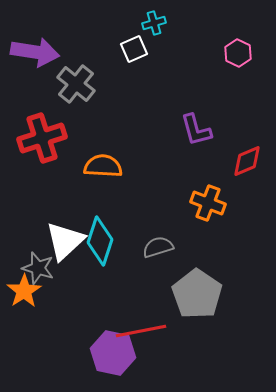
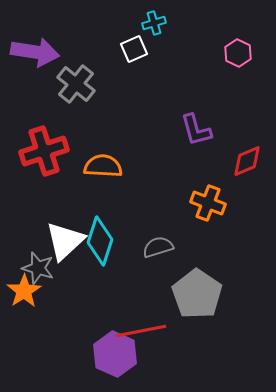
red cross: moved 2 px right, 13 px down
purple hexagon: moved 2 px right, 1 px down; rotated 12 degrees clockwise
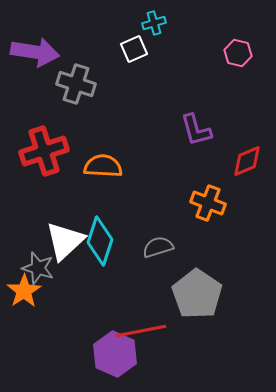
pink hexagon: rotated 12 degrees counterclockwise
gray cross: rotated 21 degrees counterclockwise
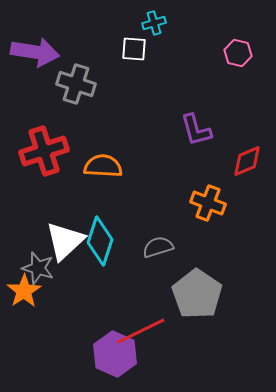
white square: rotated 28 degrees clockwise
red line: rotated 15 degrees counterclockwise
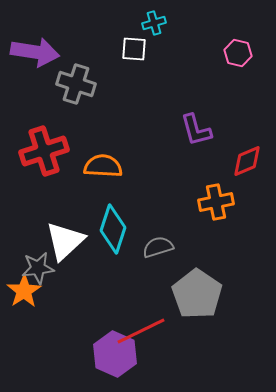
orange cross: moved 8 px right, 1 px up; rotated 32 degrees counterclockwise
cyan diamond: moved 13 px right, 12 px up
gray star: rotated 24 degrees counterclockwise
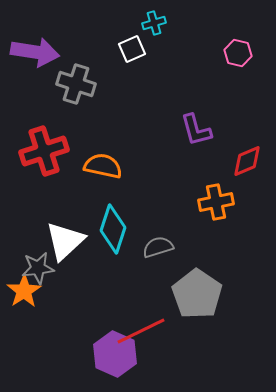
white square: moved 2 px left; rotated 28 degrees counterclockwise
orange semicircle: rotated 9 degrees clockwise
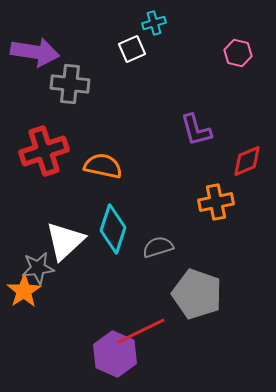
gray cross: moved 6 px left; rotated 12 degrees counterclockwise
gray pentagon: rotated 15 degrees counterclockwise
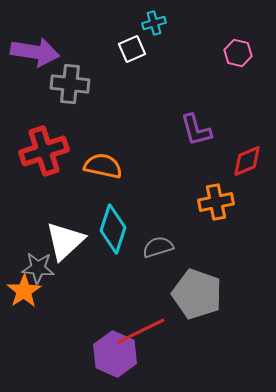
gray star: rotated 12 degrees clockwise
